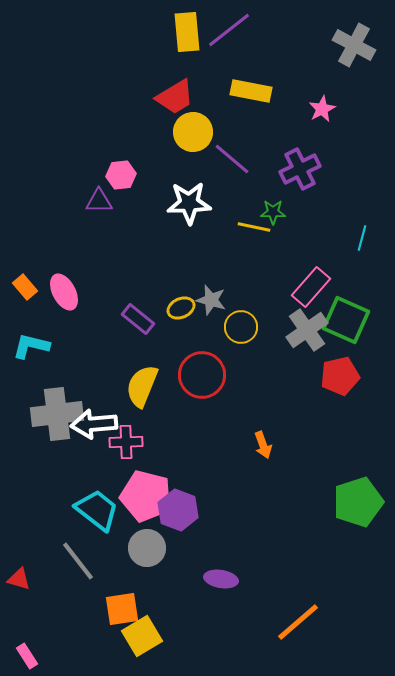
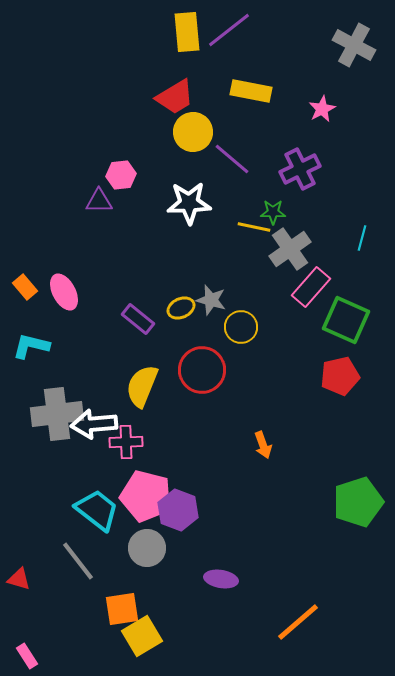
gray cross at (307, 330): moved 17 px left, 81 px up
red circle at (202, 375): moved 5 px up
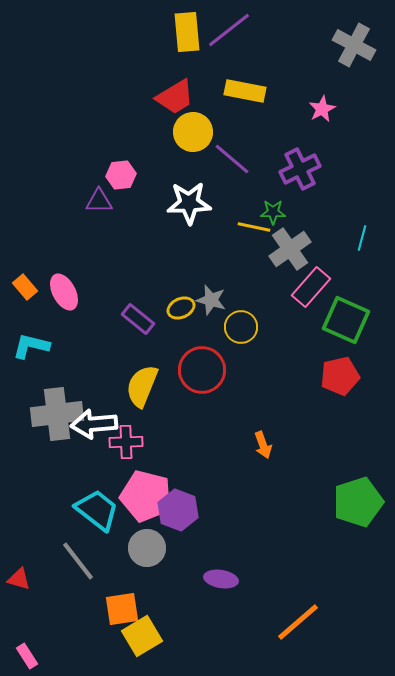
yellow rectangle at (251, 91): moved 6 px left
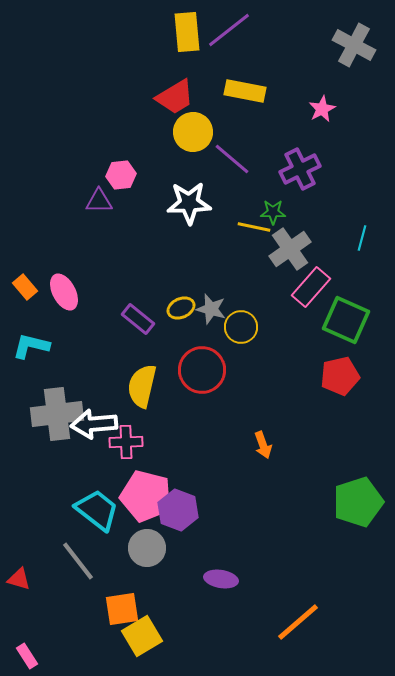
gray star at (211, 300): moved 9 px down
yellow semicircle at (142, 386): rotated 9 degrees counterclockwise
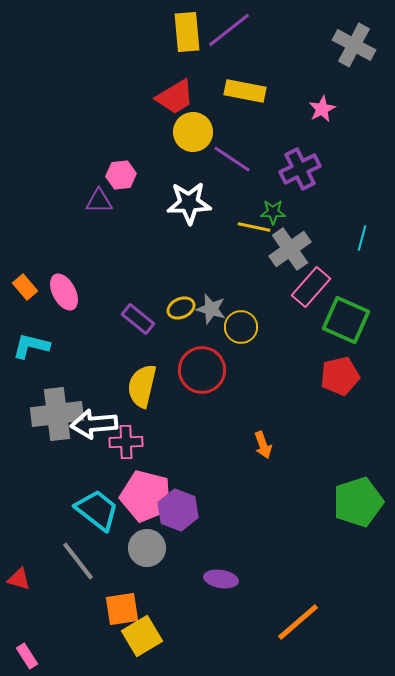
purple line at (232, 159): rotated 6 degrees counterclockwise
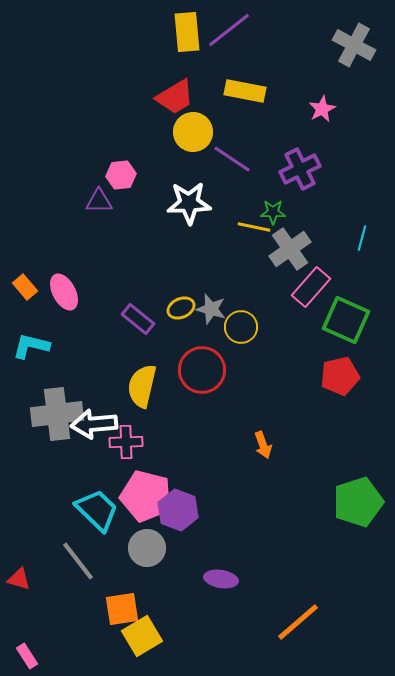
cyan trapezoid at (97, 510): rotated 6 degrees clockwise
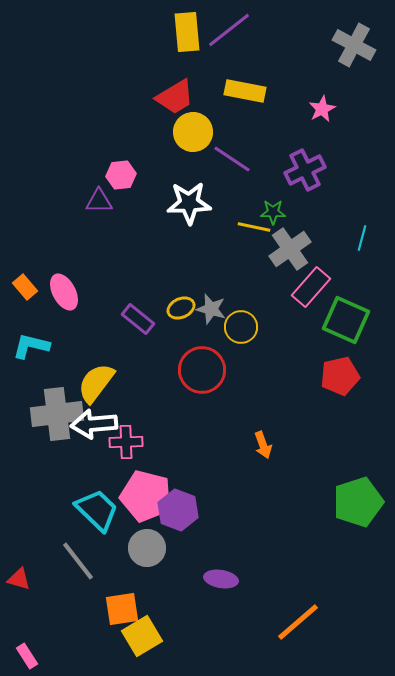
purple cross at (300, 169): moved 5 px right, 1 px down
yellow semicircle at (142, 386): moved 46 px left, 3 px up; rotated 24 degrees clockwise
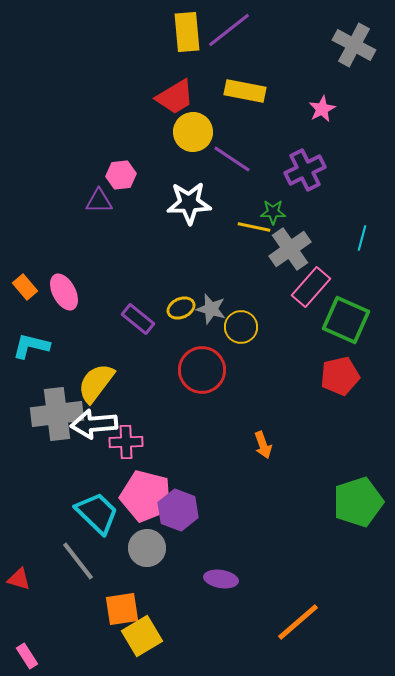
cyan trapezoid at (97, 510): moved 3 px down
